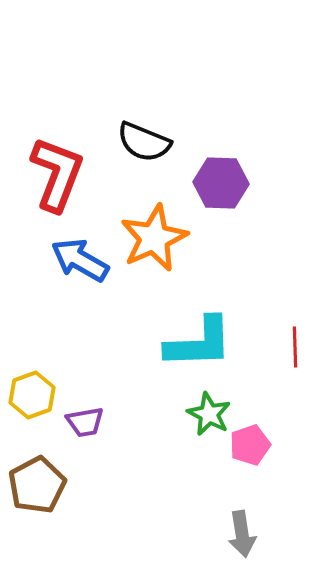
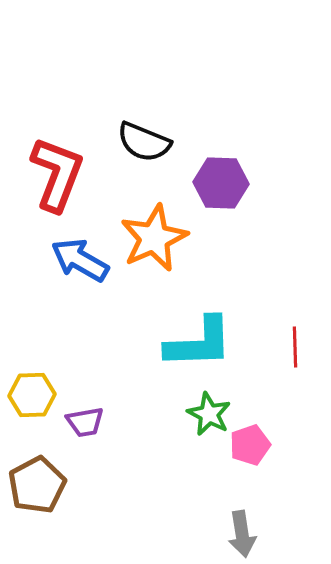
yellow hexagon: rotated 18 degrees clockwise
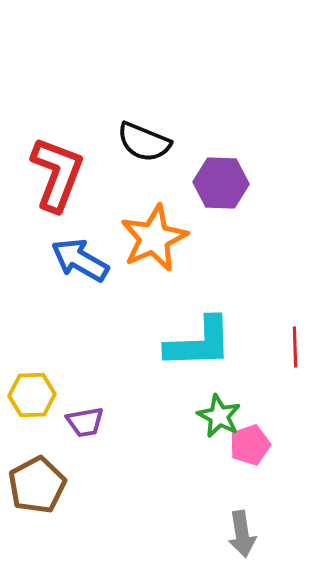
green star: moved 10 px right, 2 px down
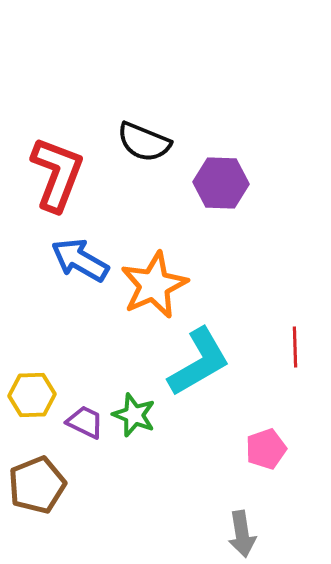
orange star: moved 47 px down
cyan L-shape: moved 19 px down; rotated 28 degrees counterclockwise
green star: moved 85 px left, 1 px up; rotated 6 degrees counterclockwise
purple trapezoid: rotated 144 degrees counterclockwise
pink pentagon: moved 16 px right, 4 px down
brown pentagon: rotated 6 degrees clockwise
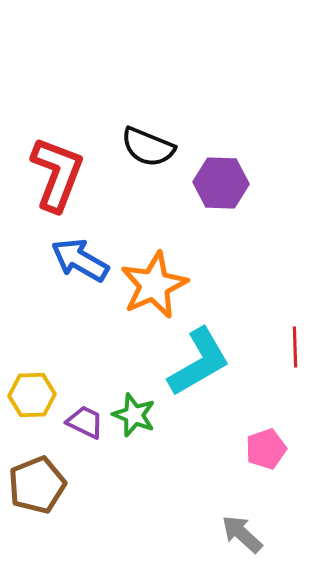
black semicircle: moved 4 px right, 5 px down
gray arrow: rotated 141 degrees clockwise
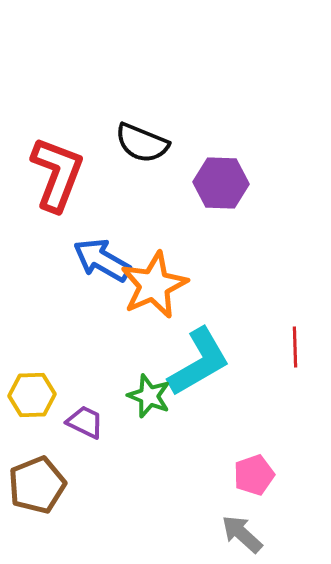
black semicircle: moved 6 px left, 4 px up
blue arrow: moved 22 px right
green star: moved 15 px right, 19 px up
pink pentagon: moved 12 px left, 26 px down
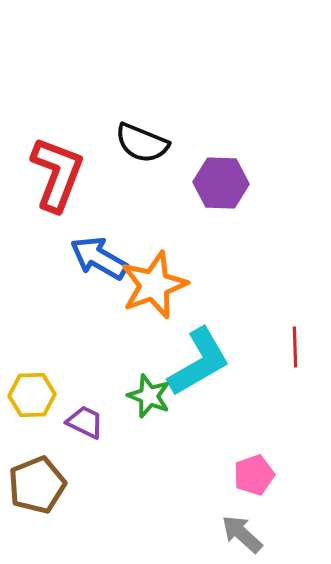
blue arrow: moved 3 px left, 2 px up
orange star: rotated 4 degrees clockwise
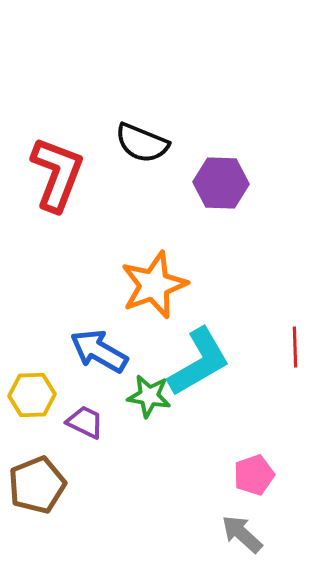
blue arrow: moved 93 px down
green star: rotated 12 degrees counterclockwise
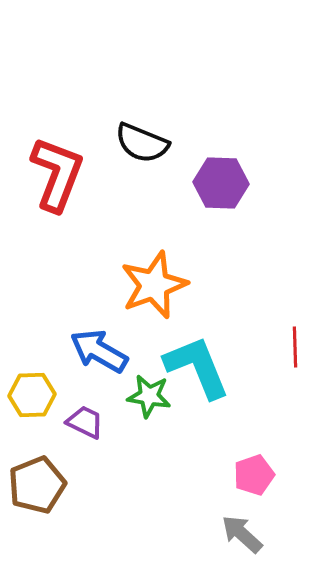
cyan L-shape: moved 2 px left, 5 px down; rotated 82 degrees counterclockwise
